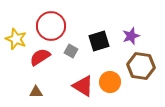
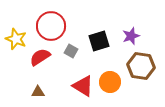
brown triangle: moved 2 px right
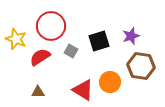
red triangle: moved 4 px down
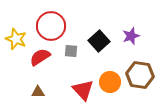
black square: rotated 25 degrees counterclockwise
gray square: rotated 24 degrees counterclockwise
brown hexagon: moved 1 px left, 9 px down
red triangle: rotated 15 degrees clockwise
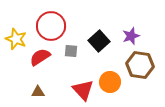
brown hexagon: moved 10 px up
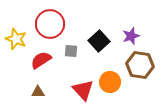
red circle: moved 1 px left, 2 px up
red semicircle: moved 1 px right, 3 px down
